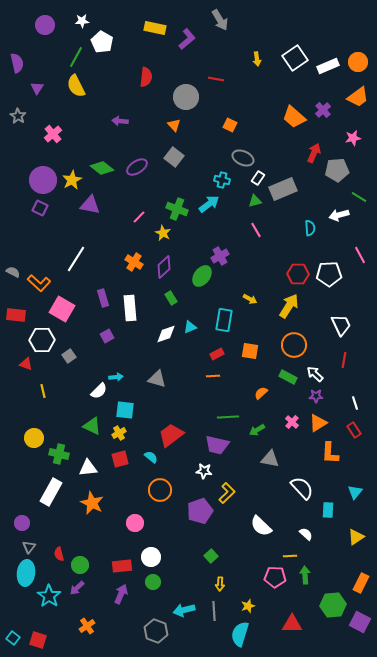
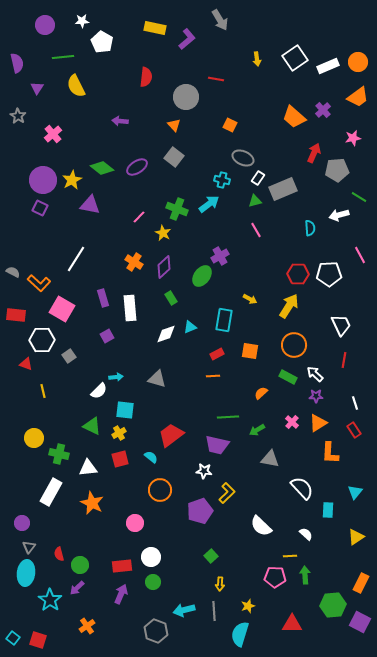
green line at (76, 57): moved 13 px left; rotated 55 degrees clockwise
cyan star at (49, 596): moved 1 px right, 4 px down
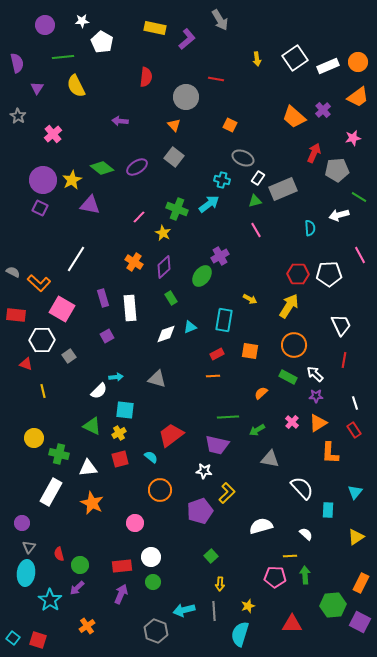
white semicircle at (261, 526): rotated 120 degrees clockwise
